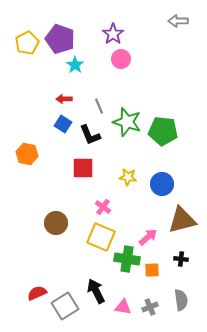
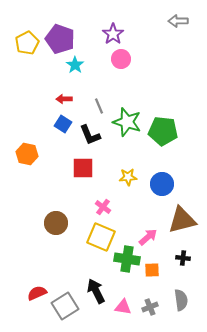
yellow star: rotated 12 degrees counterclockwise
black cross: moved 2 px right, 1 px up
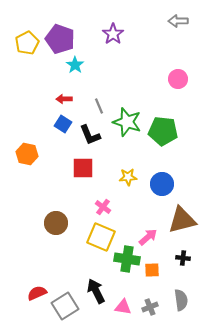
pink circle: moved 57 px right, 20 px down
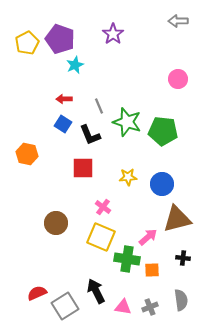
cyan star: rotated 12 degrees clockwise
brown triangle: moved 5 px left, 1 px up
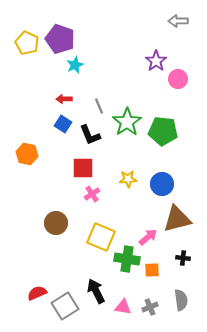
purple star: moved 43 px right, 27 px down
yellow pentagon: rotated 20 degrees counterclockwise
green star: rotated 20 degrees clockwise
yellow star: moved 2 px down
pink cross: moved 11 px left, 13 px up; rotated 21 degrees clockwise
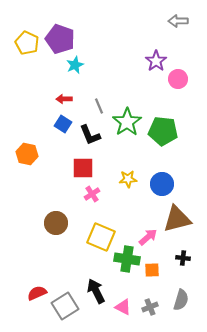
gray semicircle: rotated 25 degrees clockwise
pink triangle: rotated 18 degrees clockwise
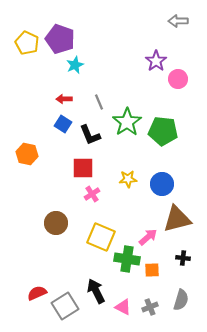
gray line: moved 4 px up
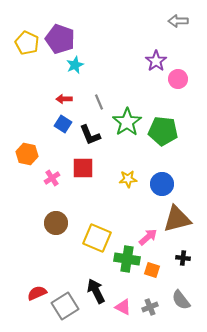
pink cross: moved 40 px left, 16 px up
yellow square: moved 4 px left, 1 px down
orange square: rotated 21 degrees clockwise
gray semicircle: rotated 125 degrees clockwise
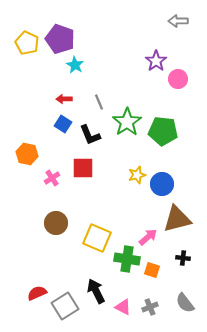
cyan star: rotated 18 degrees counterclockwise
yellow star: moved 9 px right, 4 px up; rotated 12 degrees counterclockwise
gray semicircle: moved 4 px right, 3 px down
